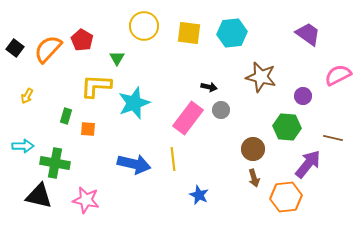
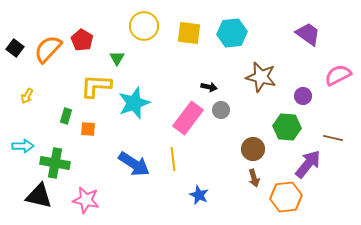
blue arrow: rotated 20 degrees clockwise
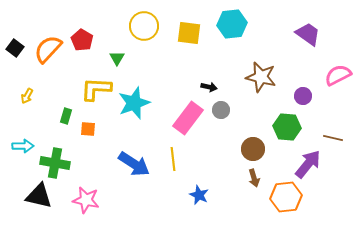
cyan hexagon: moved 9 px up
yellow L-shape: moved 3 px down
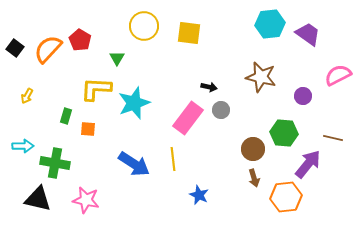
cyan hexagon: moved 38 px right
red pentagon: moved 2 px left
green hexagon: moved 3 px left, 6 px down
black triangle: moved 1 px left, 3 px down
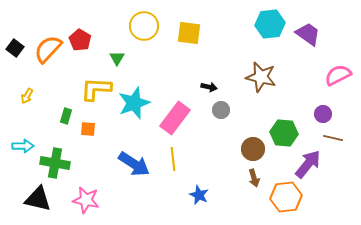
purple circle: moved 20 px right, 18 px down
pink rectangle: moved 13 px left
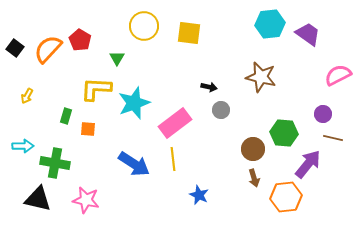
pink rectangle: moved 5 px down; rotated 16 degrees clockwise
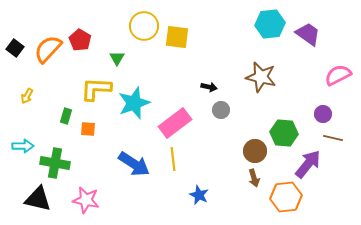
yellow square: moved 12 px left, 4 px down
brown circle: moved 2 px right, 2 px down
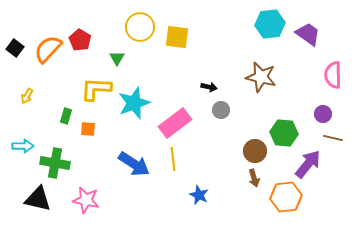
yellow circle: moved 4 px left, 1 px down
pink semicircle: moved 5 px left; rotated 64 degrees counterclockwise
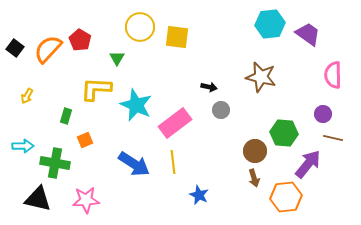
cyan star: moved 2 px right, 2 px down; rotated 28 degrees counterclockwise
orange square: moved 3 px left, 11 px down; rotated 28 degrees counterclockwise
yellow line: moved 3 px down
pink star: rotated 16 degrees counterclockwise
